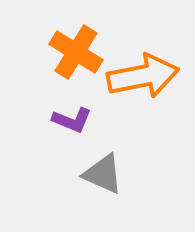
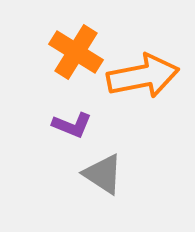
purple L-shape: moved 5 px down
gray triangle: rotated 9 degrees clockwise
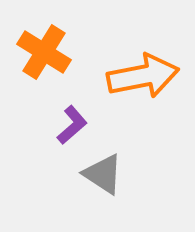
orange cross: moved 32 px left
purple L-shape: rotated 63 degrees counterclockwise
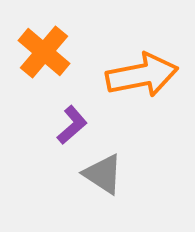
orange cross: rotated 8 degrees clockwise
orange arrow: moved 1 px left, 1 px up
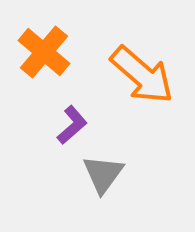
orange arrow: rotated 52 degrees clockwise
gray triangle: rotated 33 degrees clockwise
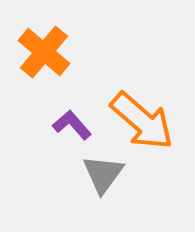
orange arrow: moved 46 px down
purple L-shape: rotated 90 degrees counterclockwise
